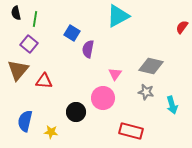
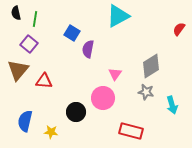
red semicircle: moved 3 px left, 2 px down
gray diamond: rotated 45 degrees counterclockwise
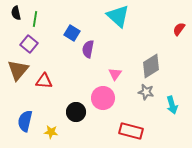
cyan triangle: rotated 50 degrees counterclockwise
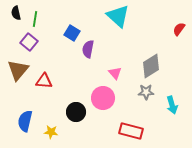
purple square: moved 2 px up
pink triangle: moved 1 px up; rotated 16 degrees counterclockwise
gray star: rotated 14 degrees counterclockwise
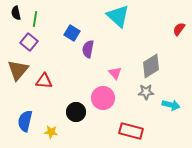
cyan arrow: moved 1 px left; rotated 60 degrees counterclockwise
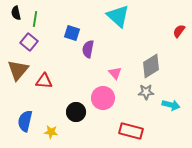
red semicircle: moved 2 px down
blue square: rotated 14 degrees counterclockwise
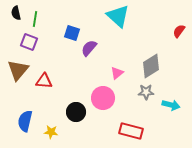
purple square: rotated 18 degrees counterclockwise
purple semicircle: moved 1 px right, 1 px up; rotated 30 degrees clockwise
pink triangle: moved 2 px right; rotated 32 degrees clockwise
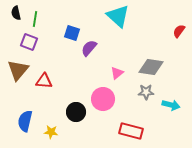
gray diamond: moved 1 px down; rotated 40 degrees clockwise
pink circle: moved 1 px down
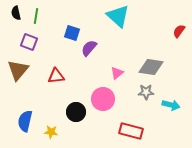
green line: moved 1 px right, 3 px up
red triangle: moved 12 px right, 5 px up; rotated 12 degrees counterclockwise
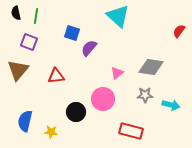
gray star: moved 1 px left, 3 px down
